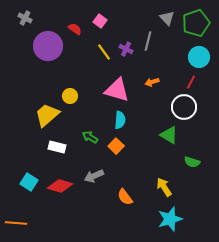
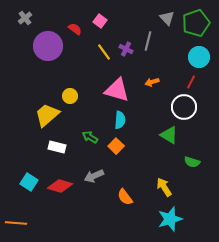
gray cross: rotated 24 degrees clockwise
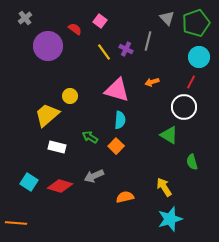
green semicircle: rotated 56 degrees clockwise
orange semicircle: rotated 114 degrees clockwise
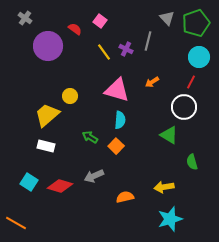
gray cross: rotated 16 degrees counterclockwise
orange arrow: rotated 16 degrees counterclockwise
white rectangle: moved 11 px left, 1 px up
yellow arrow: rotated 66 degrees counterclockwise
orange line: rotated 25 degrees clockwise
